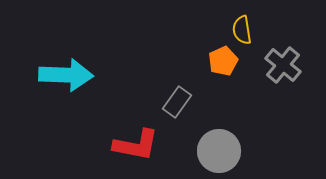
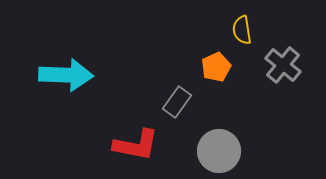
orange pentagon: moved 7 px left, 6 px down
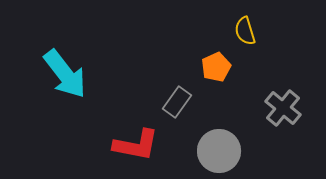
yellow semicircle: moved 3 px right, 1 px down; rotated 8 degrees counterclockwise
gray cross: moved 43 px down
cyan arrow: moved 1 px left, 1 px up; rotated 50 degrees clockwise
